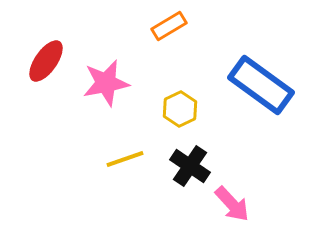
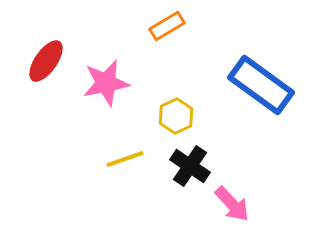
orange rectangle: moved 2 px left
yellow hexagon: moved 4 px left, 7 px down
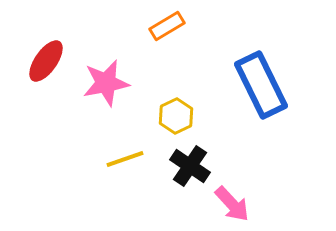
blue rectangle: rotated 28 degrees clockwise
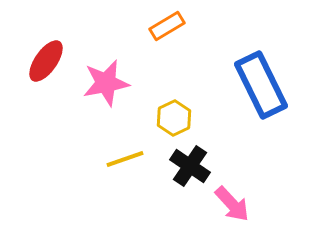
yellow hexagon: moved 2 px left, 2 px down
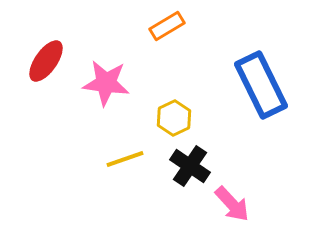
pink star: rotated 18 degrees clockwise
